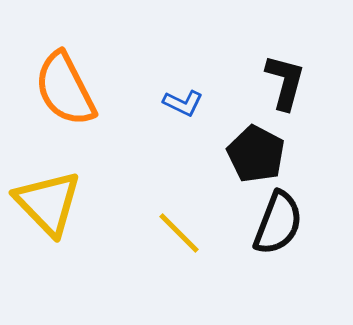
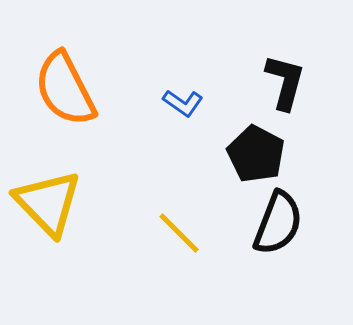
blue L-shape: rotated 9 degrees clockwise
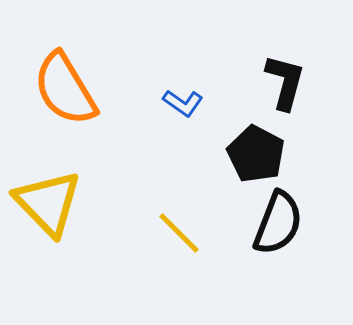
orange semicircle: rotated 4 degrees counterclockwise
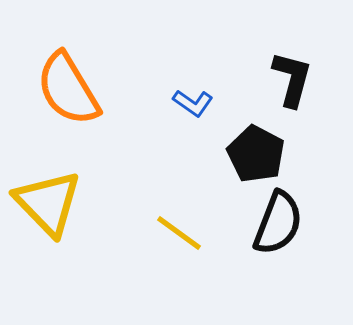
black L-shape: moved 7 px right, 3 px up
orange semicircle: moved 3 px right
blue L-shape: moved 10 px right
yellow line: rotated 9 degrees counterclockwise
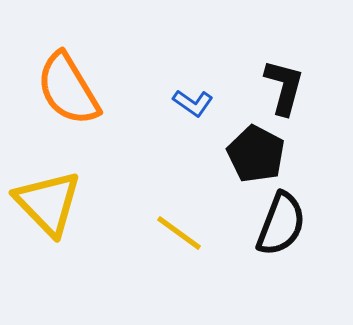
black L-shape: moved 8 px left, 8 px down
black semicircle: moved 3 px right, 1 px down
